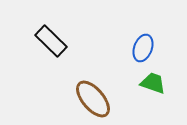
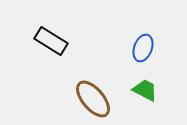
black rectangle: rotated 12 degrees counterclockwise
green trapezoid: moved 8 px left, 7 px down; rotated 8 degrees clockwise
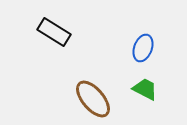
black rectangle: moved 3 px right, 9 px up
green trapezoid: moved 1 px up
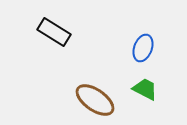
brown ellipse: moved 2 px right, 1 px down; rotated 15 degrees counterclockwise
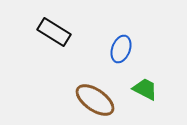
blue ellipse: moved 22 px left, 1 px down
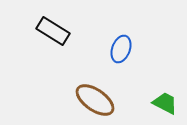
black rectangle: moved 1 px left, 1 px up
green trapezoid: moved 20 px right, 14 px down
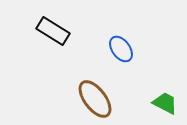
blue ellipse: rotated 56 degrees counterclockwise
brown ellipse: moved 1 px up; rotated 18 degrees clockwise
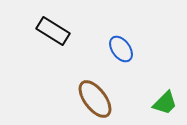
green trapezoid: rotated 108 degrees clockwise
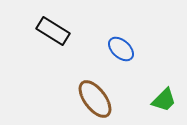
blue ellipse: rotated 12 degrees counterclockwise
green trapezoid: moved 1 px left, 3 px up
